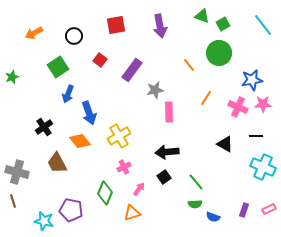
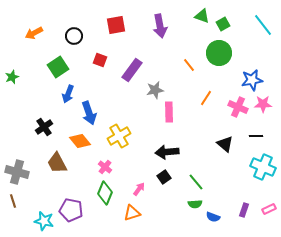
red square at (100, 60): rotated 16 degrees counterclockwise
black triangle at (225, 144): rotated 12 degrees clockwise
pink cross at (124, 167): moved 19 px left; rotated 24 degrees counterclockwise
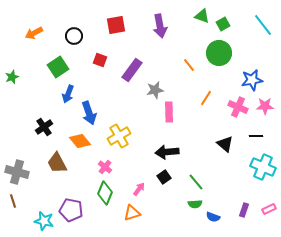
pink star at (263, 104): moved 2 px right, 2 px down
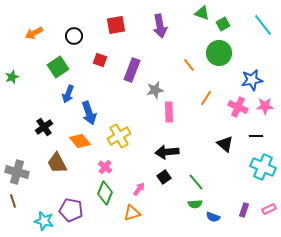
green triangle at (202, 16): moved 3 px up
purple rectangle at (132, 70): rotated 15 degrees counterclockwise
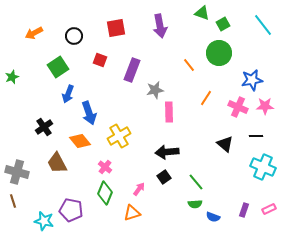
red square at (116, 25): moved 3 px down
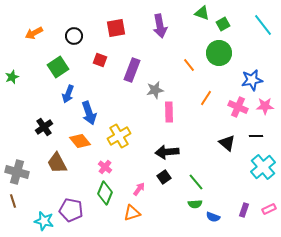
black triangle at (225, 144): moved 2 px right, 1 px up
cyan cross at (263, 167): rotated 25 degrees clockwise
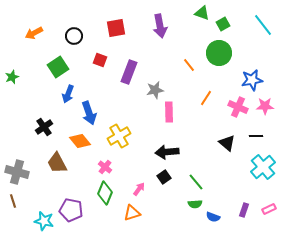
purple rectangle at (132, 70): moved 3 px left, 2 px down
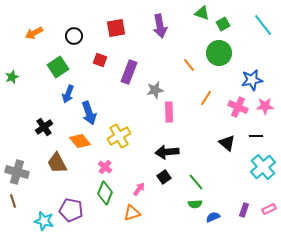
blue semicircle at (213, 217): rotated 136 degrees clockwise
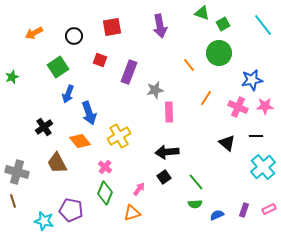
red square at (116, 28): moved 4 px left, 1 px up
blue semicircle at (213, 217): moved 4 px right, 2 px up
